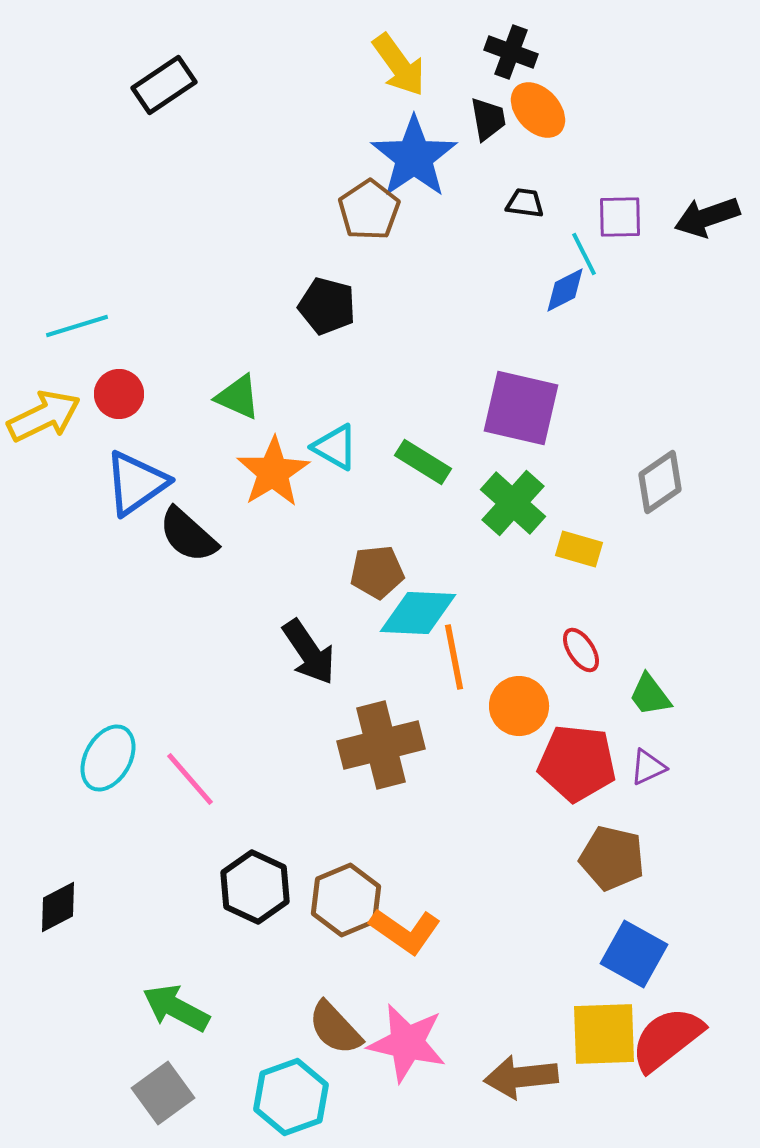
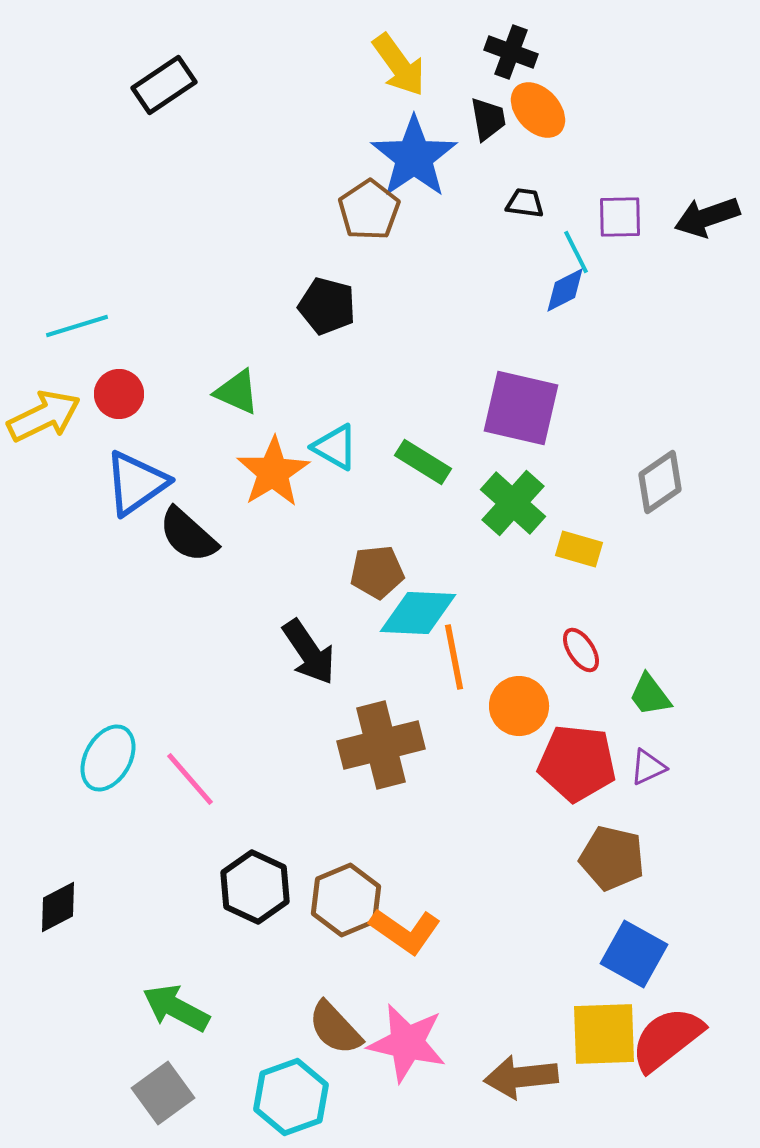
cyan line at (584, 254): moved 8 px left, 2 px up
green triangle at (238, 397): moved 1 px left, 5 px up
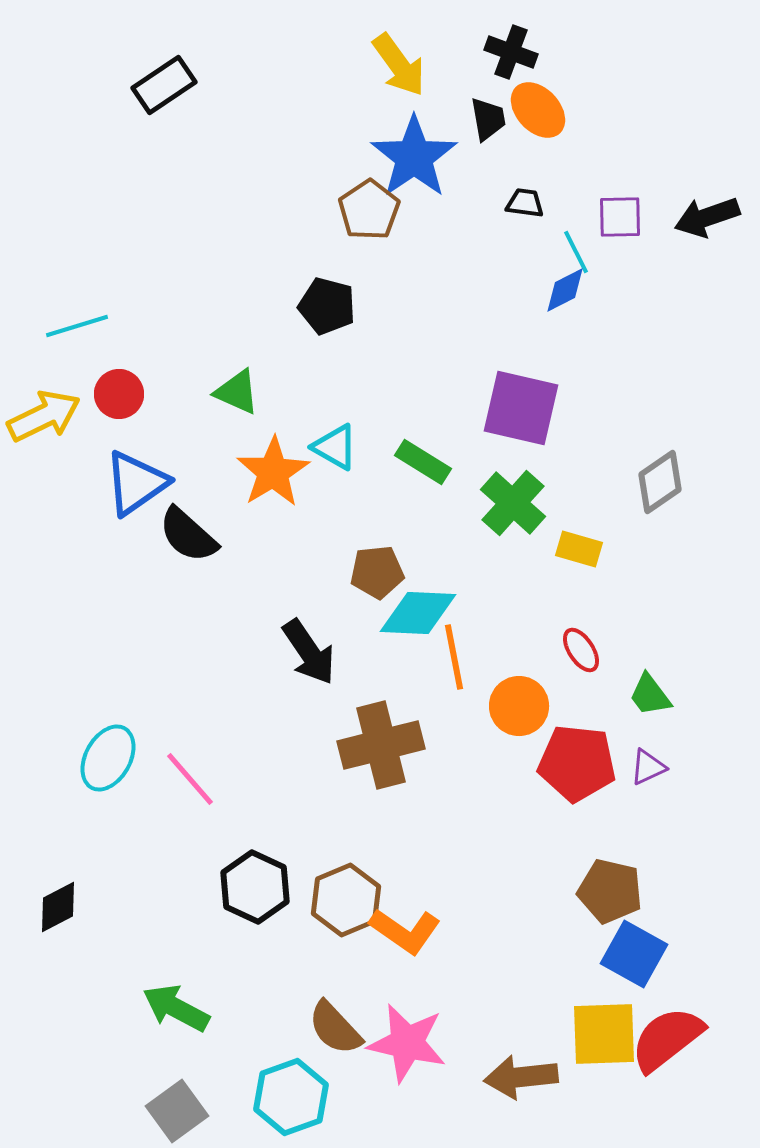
brown pentagon at (612, 858): moved 2 px left, 33 px down
gray square at (163, 1093): moved 14 px right, 18 px down
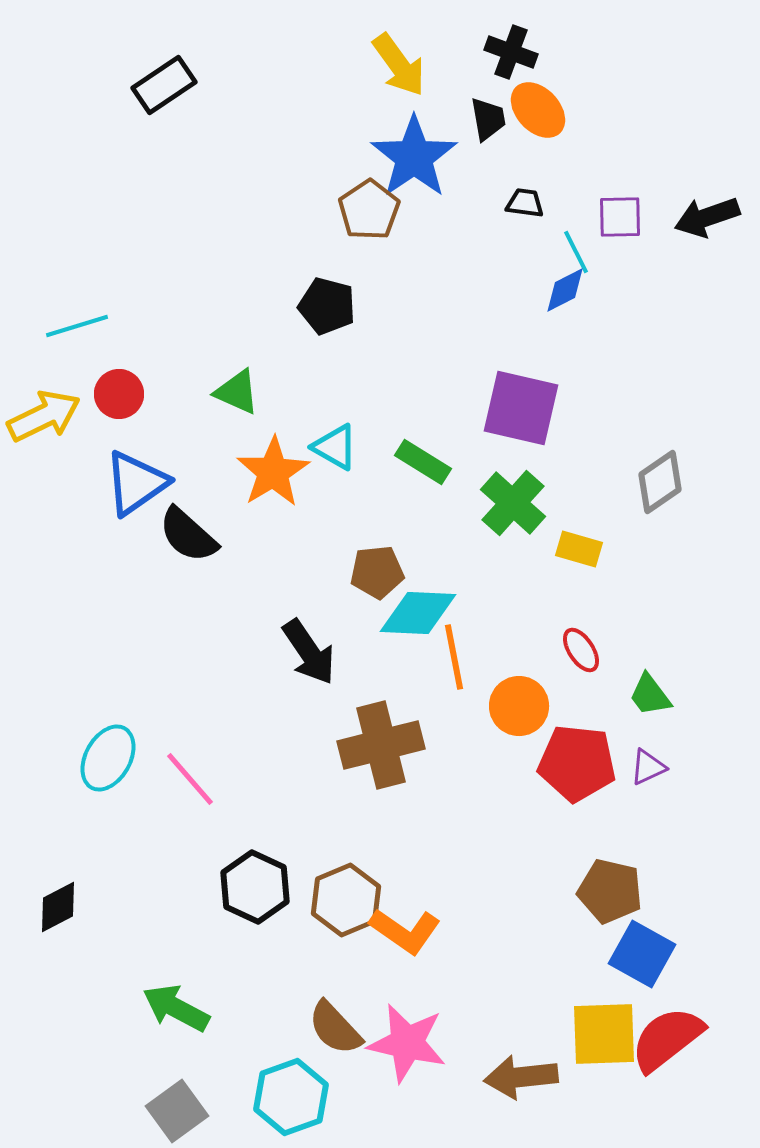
blue square at (634, 954): moved 8 px right
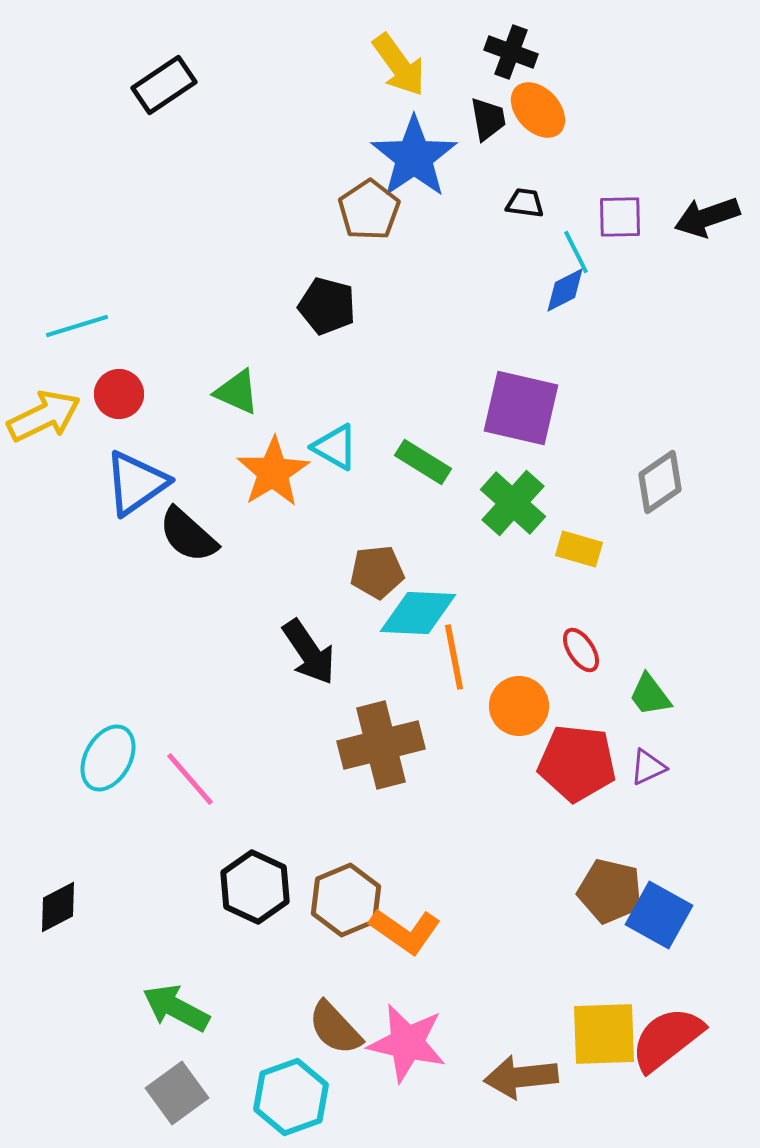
blue square at (642, 954): moved 17 px right, 39 px up
gray square at (177, 1111): moved 18 px up
